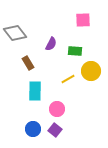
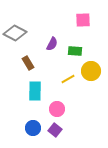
gray diamond: rotated 25 degrees counterclockwise
purple semicircle: moved 1 px right
blue circle: moved 1 px up
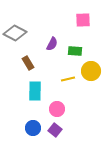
yellow line: rotated 16 degrees clockwise
